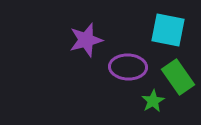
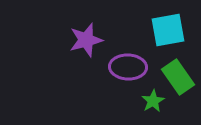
cyan square: rotated 21 degrees counterclockwise
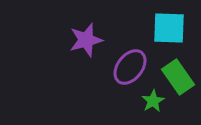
cyan square: moved 1 px right, 2 px up; rotated 12 degrees clockwise
purple ellipse: moved 2 px right; rotated 54 degrees counterclockwise
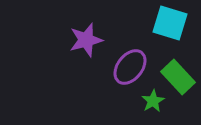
cyan square: moved 1 px right, 5 px up; rotated 15 degrees clockwise
green rectangle: rotated 8 degrees counterclockwise
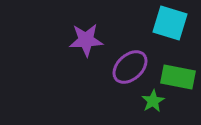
purple star: rotated 12 degrees clockwise
purple ellipse: rotated 9 degrees clockwise
green rectangle: rotated 36 degrees counterclockwise
